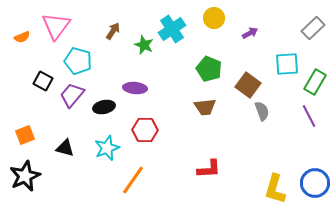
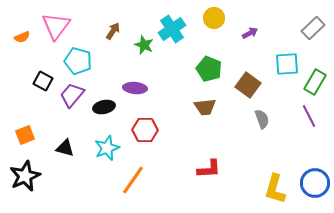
gray semicircle: moved 8 px down
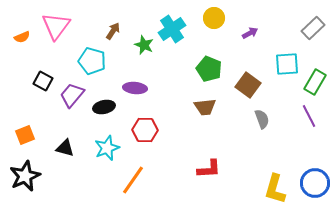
cyan pentagon: moved 14 px right
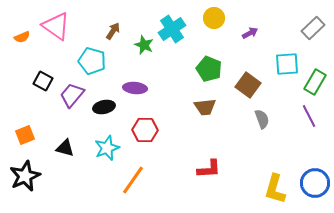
pink triangle: rotated 32 degrees counterclockwise
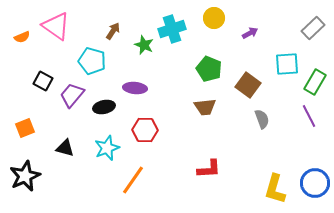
cyan cross: rotated 16 degrees clockwise
orange square: moved 7 px up
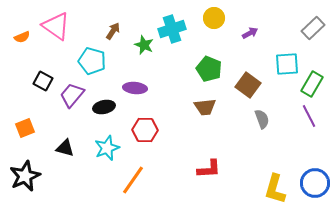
green rectangle: moved 3 px left, 2 px down
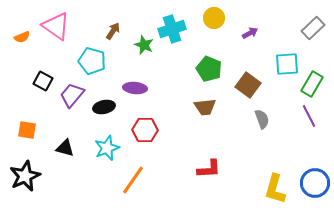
orange square: moved 2 px right, 2 px down; rotated 30 degrees clockwise
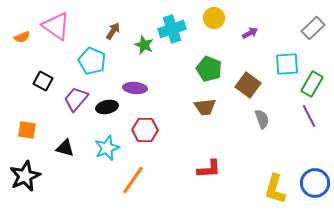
cyan pentagon: rotated 8 degrees clockwise
purple trapezoid: moved 4 px right, 4 px down
black ellipse: moved 3 px right
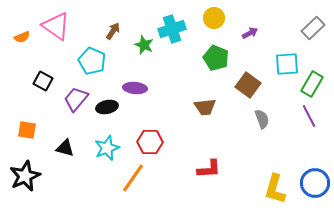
green pentagon: moved 7 px right, 11 px up
red hexagon: moved 5 px right, 12 px down
orange line: moved 2 px up
